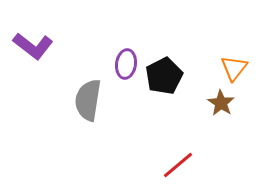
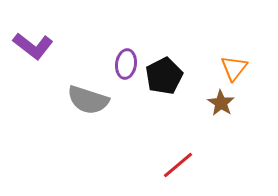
gray semicircle: rotated 81 degrees counterclockwise
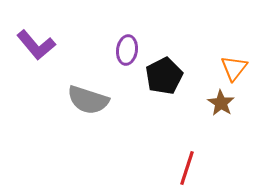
purple L-shape: moved 3 px right, 1 px up; rotated 12 degrees clockwise
purple ellipse: moved 1 px right, 14 px up
red line: moved 9 px right, 3 px down; rotated 32 degrees counterclockwise
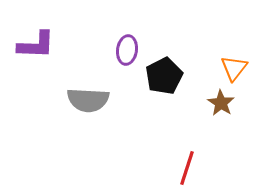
purple L-shape: rotated 48 degrees counterclockwise
gray semicircle: rotated 15 degrees counterclockwise
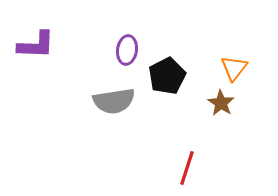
black pentagon: moved 3 px right
gray semicircle: moved 26 px right, 1 px down; rotated 12 degrees counterclockwise
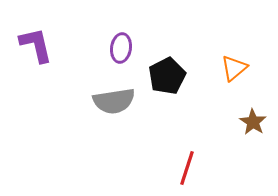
purple L-shape: rotated 105 degrees counterclockwise
purple ellipse: moved 6 px left, 2 px up
orange triangle: rotated 12 degrees clockwise
brown star: moved 32 px right, 19 px down
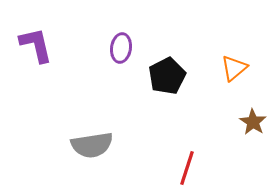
gray semicircle: moved 22 px left, 44 px down
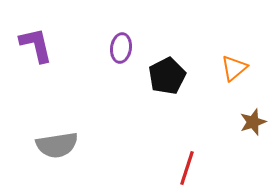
brown star: rotated 20 degrees clockwise
gray semicircle: moved 35 px left
